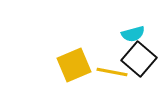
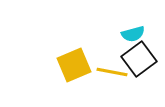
black square: rotated 12 degrees clockwise
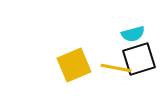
black square: rotated 20 degrees clockwise
yellow line: moved 4 px right, 4 px up
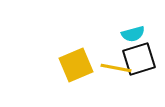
yellow square: moved 2 px right
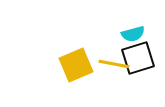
black square: moved 1 px left, 1 px up
yellow line: moved 2 px left, 4 px up
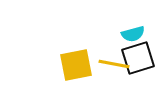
yellow square: rotated 12 degrees clockwise
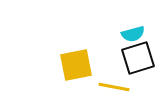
yellow line: moved 23 px down
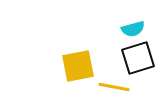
cyan semicircle: moved 5 px up
yellow square: moved 2 px right, 1 px down
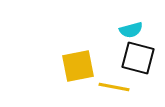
cyan semicircle: moved 2 px left, 1 px down
black square: rotated 32 degrees clockwise
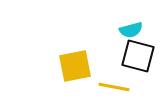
black square: moved 2 px up
yellow square: moved 3 px left
